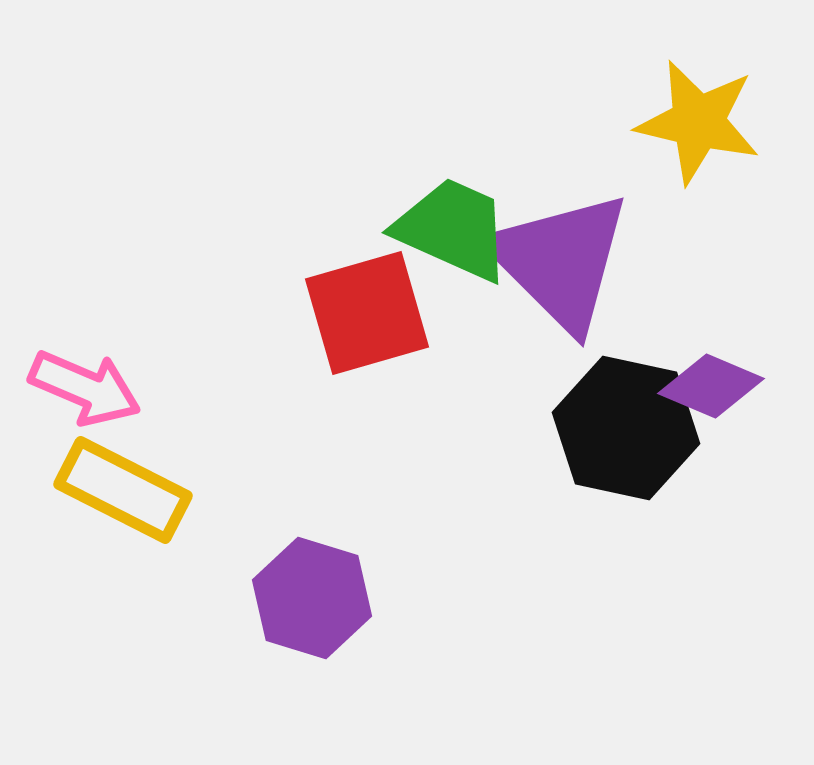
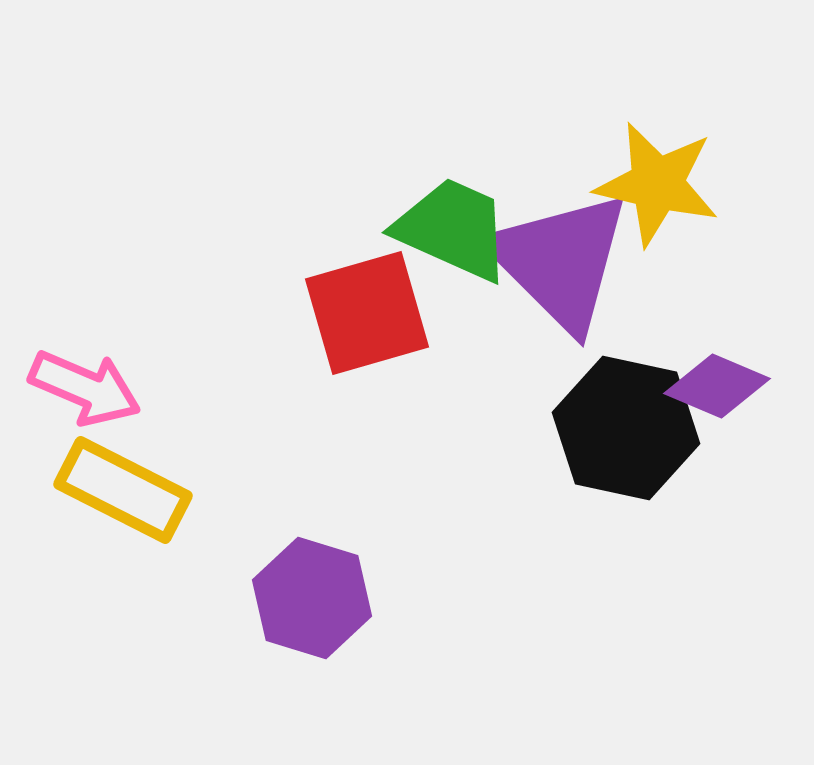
yellow star: moved 41 px left, 62 px down
purple diamond: moved 6 px right
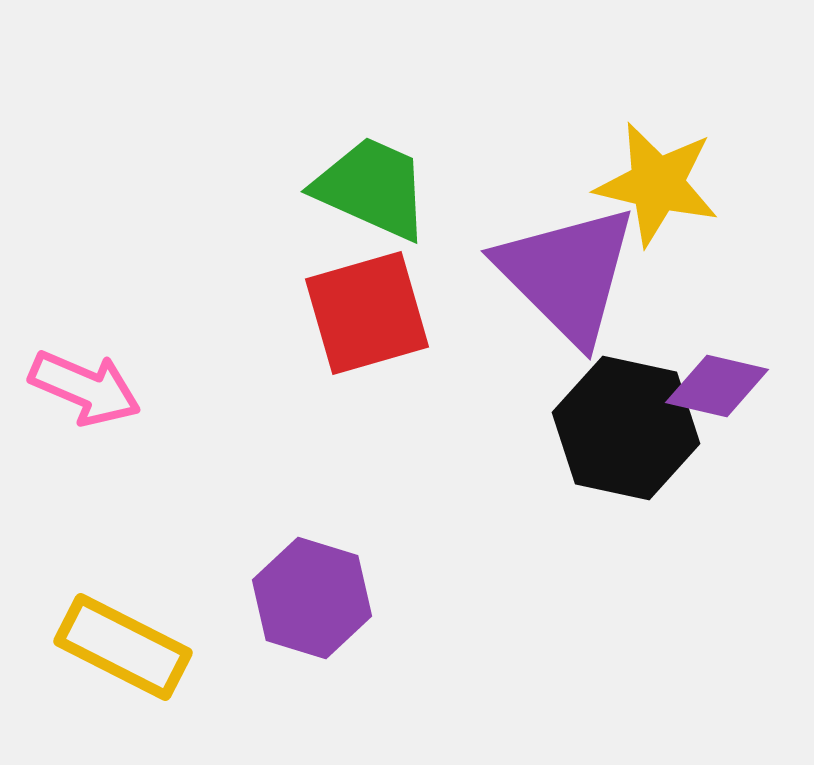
green trapezoid: moved 81 px left, 41 px up
purple triangle: moved 7 px right, 13 px down
purple diamond: rotated 10 degrees counterclockwise
yellow rectangle: moved 157 px down
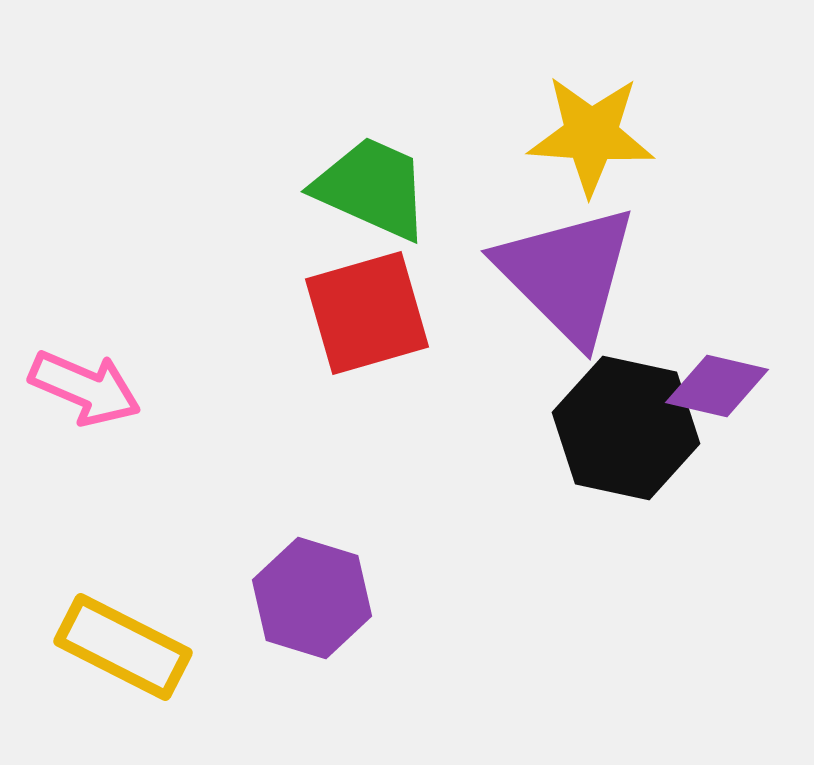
yellow star: moved 66 px left, 49 px up; rotated 9 degrees counterclockwise
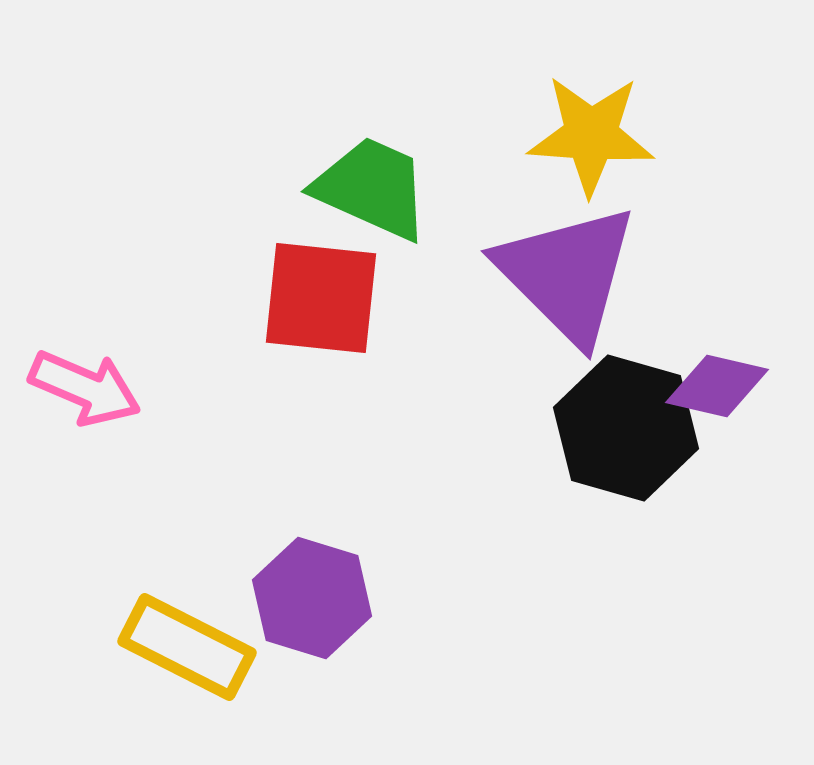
red square: moved 46 px left, 15 px up; rotated 22 degrees clockwise
black hexagon: rotated 4 degrees clockwise
yellow rectangle: moved 64 px right
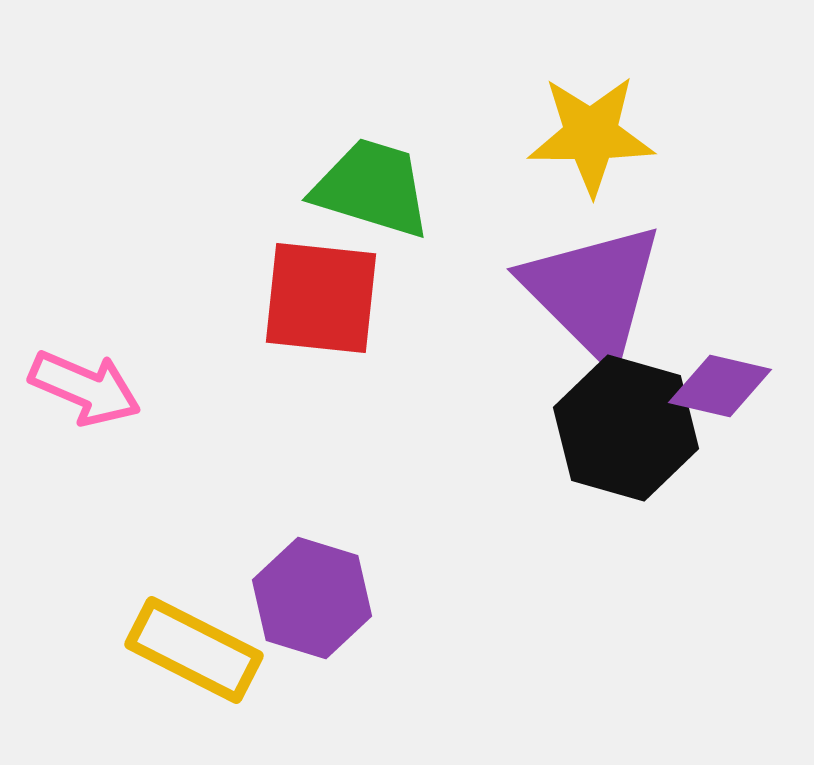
yellow star: rotated 4 degrees counterclockwise
green trapezoid: rotated 7 degrees counterclockwise
purple triangle: moved 26 px right, 18 px down
purple diamond: moved 3 px right
yellow rectangle: moved 7 px right, 3 px down
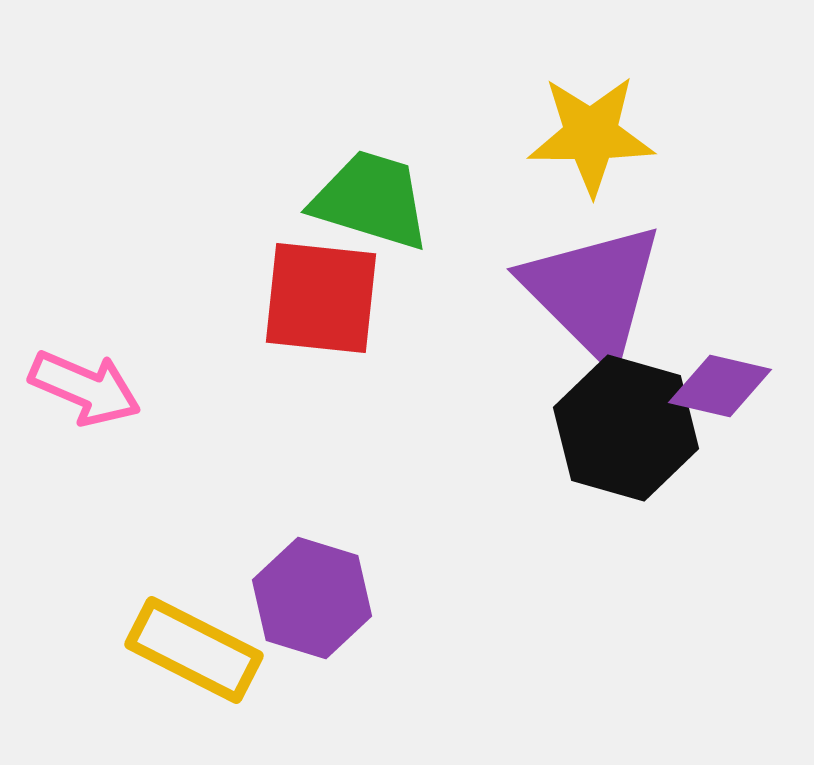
green trapezoid: moved 1 px left, 12 px down
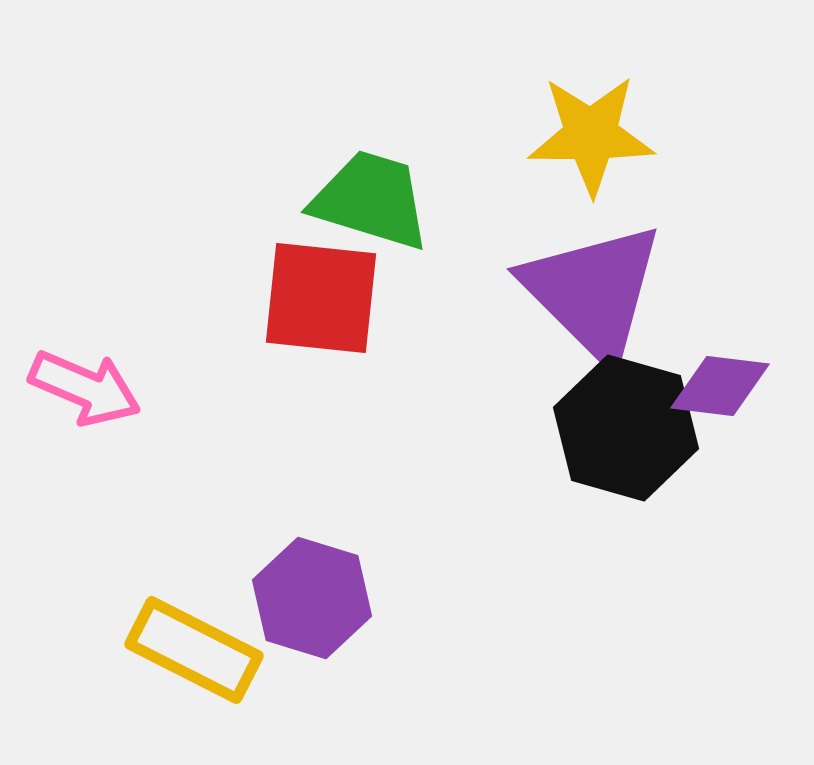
purple diamond: rotated 6 degrees counterclockwise
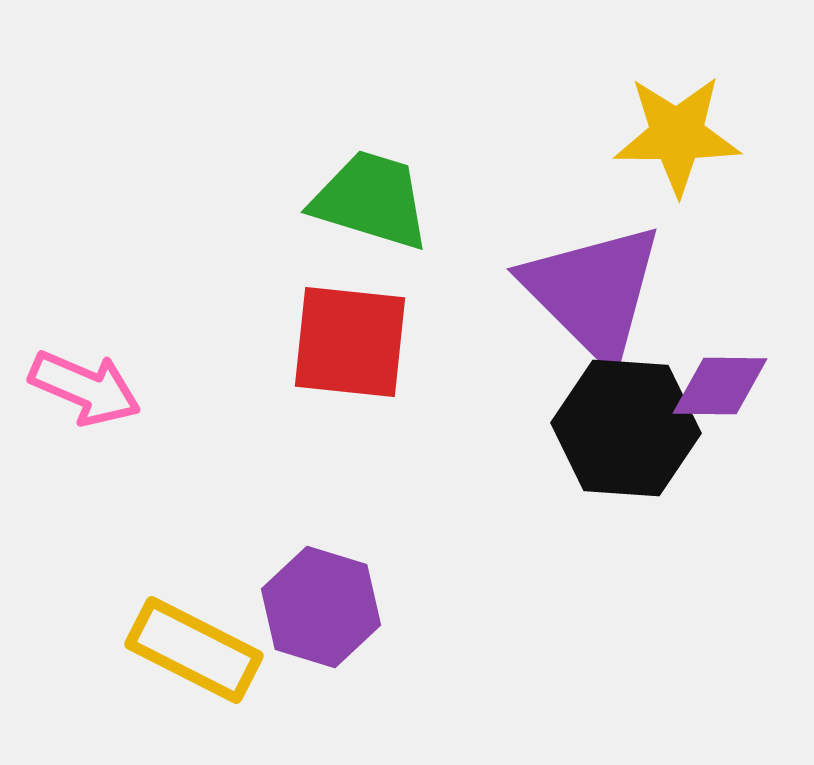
yellow star: moved 86 px right
red square: moved 29 px right, 44 px down
purple diamond: rotated 6 degrees counterclockwise
black hexagon: rotated 12 degrees counterclockwise
purple hexagon: moved 9 px right, 9 px down
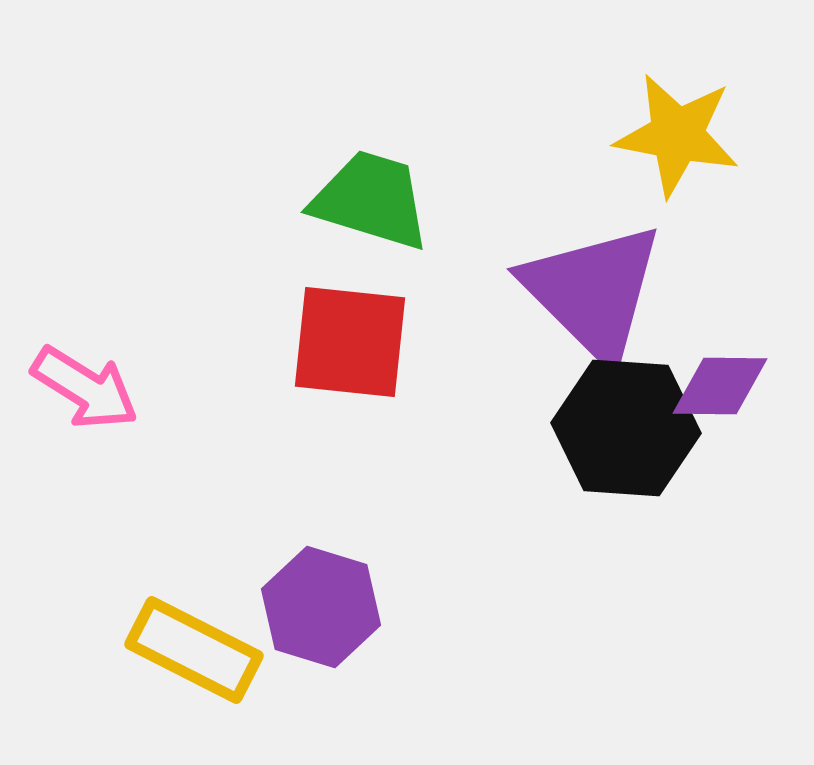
yellow star: rotated 11 degrees clockwise
pink arrow: rotated 9 degrees clockwise
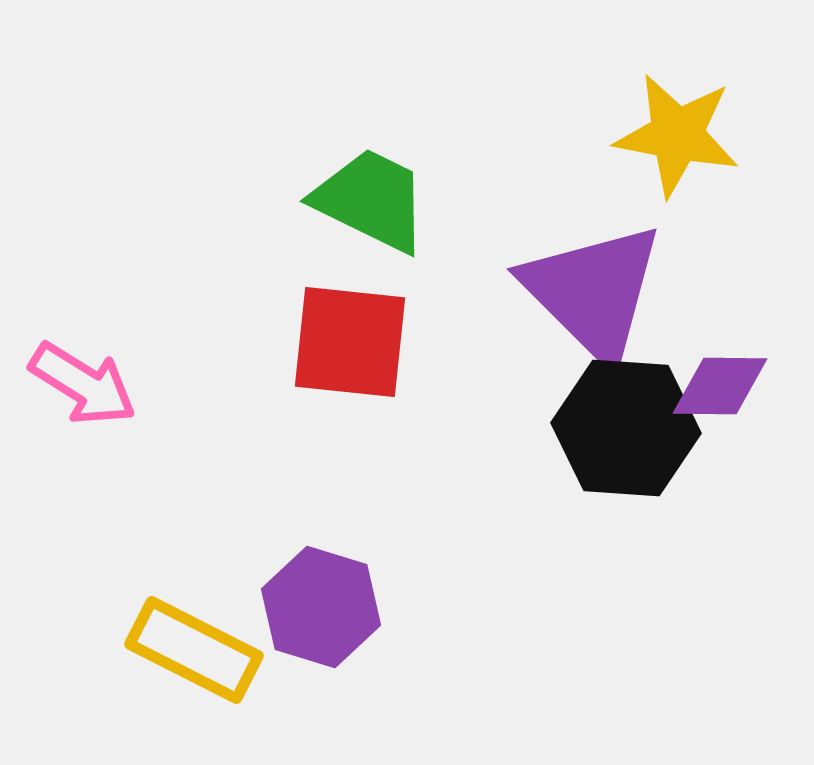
green trapezoid: rotated 9 degrees clockwise
pink arrow: moved 2 px left, 4 px up
